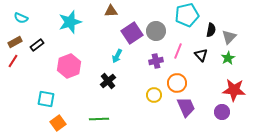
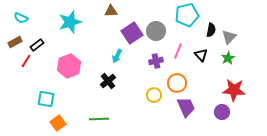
red line: moved 13 px right
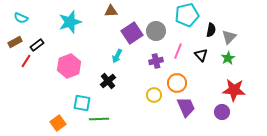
cyan square: moved 36 px right, 4 px down
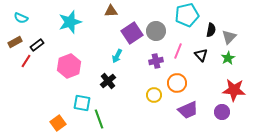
purple trapezoid: moved 2 px right, 3 px down; rotated 90 degrees clockwise
green line: rotated 72 degrees clockwise
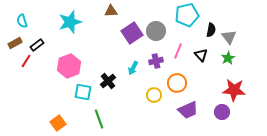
cyan semicircle: moved 1 px right, 3 px down; rotated 48 degrees clockwise
gray triangle: rotated 21 degrees counterclockwise
brown rectangle: moved 1 px down
cyan arrow: moved 16 px right, 12 px down
cyan square: moved 1 px right, 11 px up
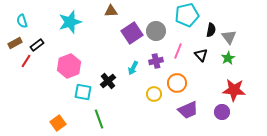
yellow circle: moved 1 px up
